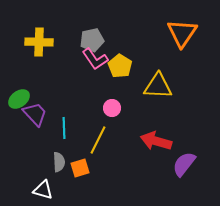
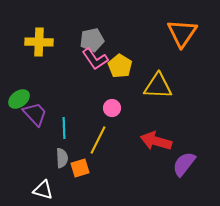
gray semicircle: moved 3 px right, 4 px up
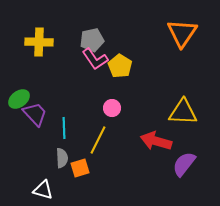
yellow triangle: moved 25 px right, 26 px down
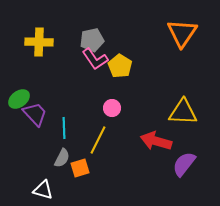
gray semicircle: rotated 30 degrees clockwise
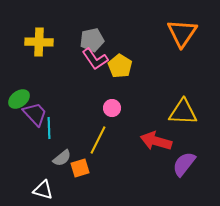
cyan line: moved 15 px left
gray semicircle: rotated 24 degrees clockwise
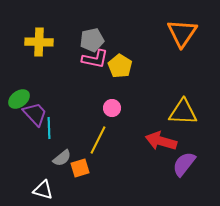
pink L-shape: rotated 44 degrees counterclockwise
red arrow: moved 5 px right
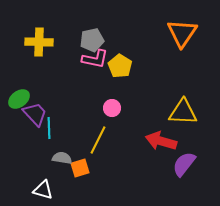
gray semicircle: rotated 132 degrees counterclockwise
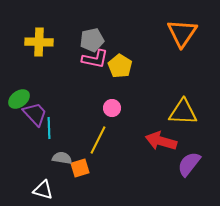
purple semicircle: moved 5 px right
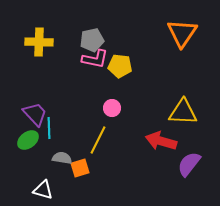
yellow pentagon: rotated 25 degrees counterclockwise
green ellipse: moved 9 px right, 41 px down
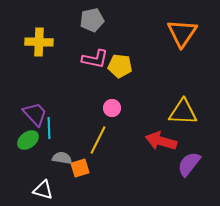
gray pentagon: moved 20 px up
